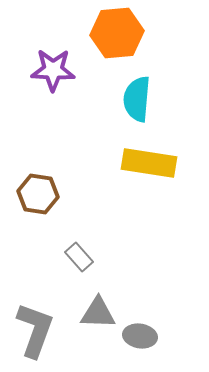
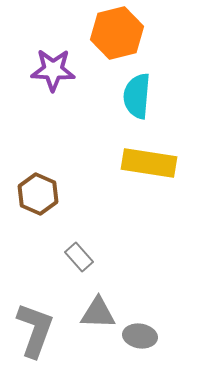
orange hexagon: rotated 9 degrees counterclockwise
cyan semicircle: moved 3 px up
brown hexagon: rotated 15 degrees clockwise
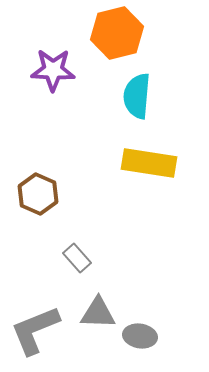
gray rectangle: moved 2 px left, 1 px down
gray L-shape: rotated 132 degrees counterclockwise
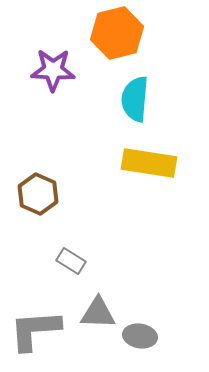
cyan semicircle: moved 2 px left, 3 px down
gray rectangle: moved 6 px left, 3 px down; rotated 16 degrees counterclockwise
gray L-shape: rotated 18 degrees clockwise
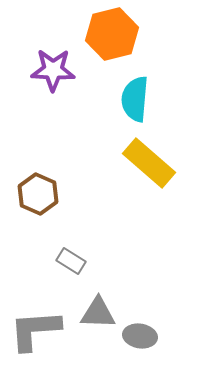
orange hexagon: moved 5 px left, 1 px down
yellow rectangle: rotated 32 degrees clockwise
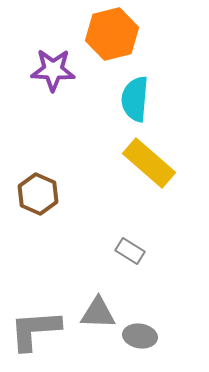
gray rectangle: moved 59 px right, 10 px up
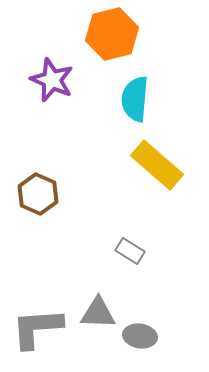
purple star: moved 1 px left, 10 px down; rotated 21 degrees clockwise
yellow rectangle: moved 8 px right, 2 px down
gray L-shape: moved 2 px right, 2 px up
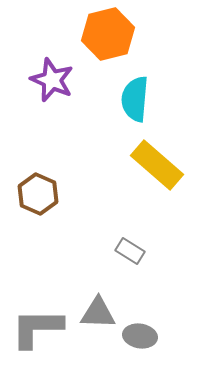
orange hexagon: moved 4 px left
gray L-shape: rotated 4 degrees clockwise
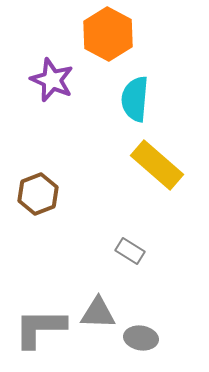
orange hexagon: rotated 18 degrees counterclockwise
brown hexagon: rotated 15 degrees clockwise
gray L-shape: moved 3 px right
gray ellipse: moved 1 px right, 2 px down
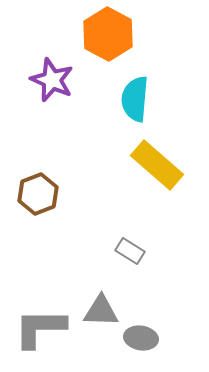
gray triangle: moved 3 px right, 2 px up
